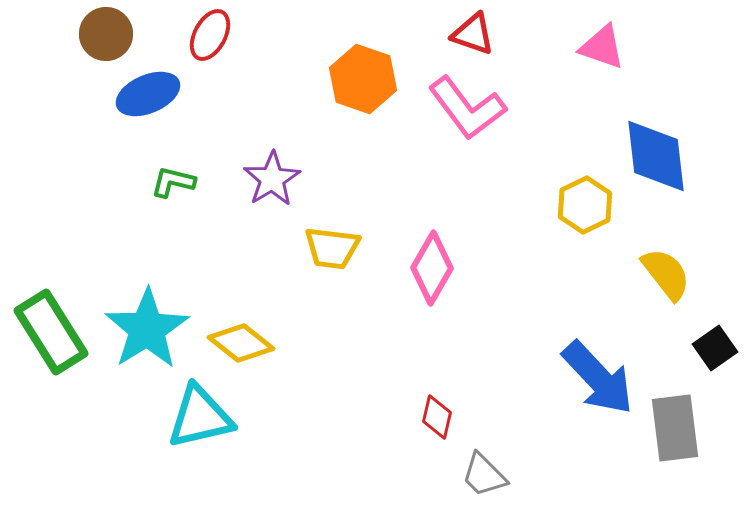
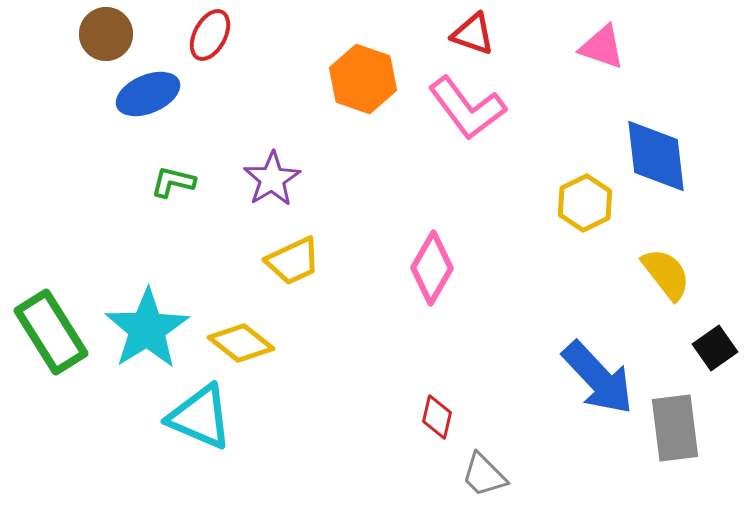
yellow hexagon: moved 2 px up
yellow trapezoid: moved 39 px left, 13 px down; rotated 32 degrees counterclockwise
cyan triangle: rotated 36 degrees clockwise
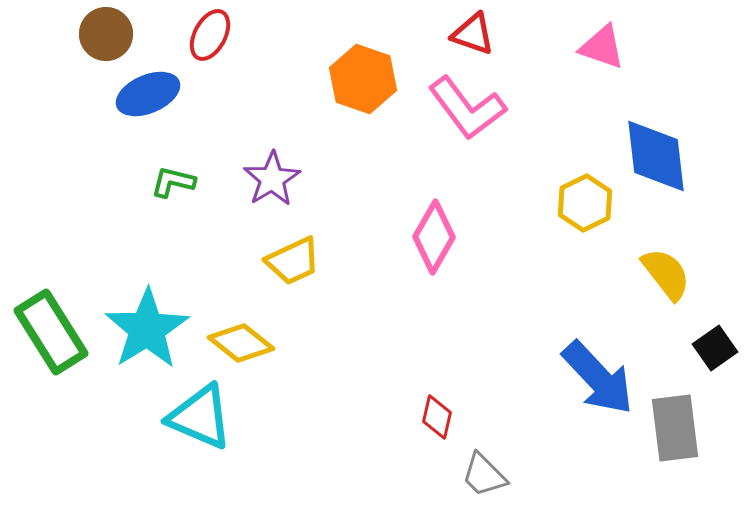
pink diamond: moved 2 px right, 31 px up
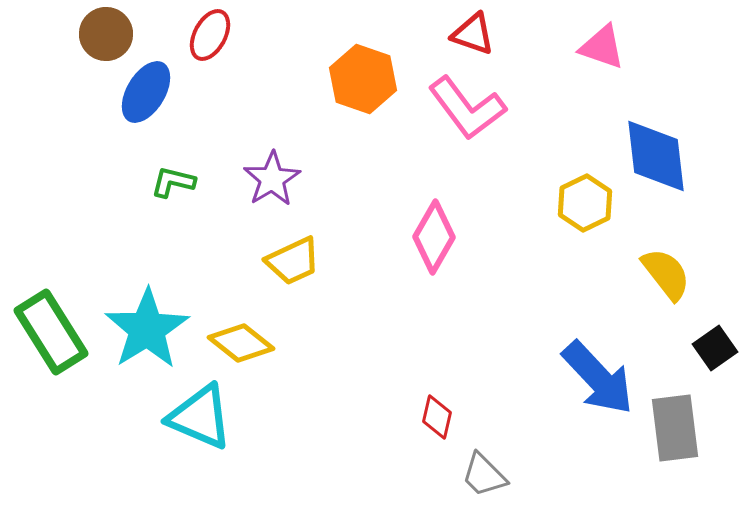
blue ellipse: moved 2 px left, 2 px up; rotated 36 degrees counterclockwise
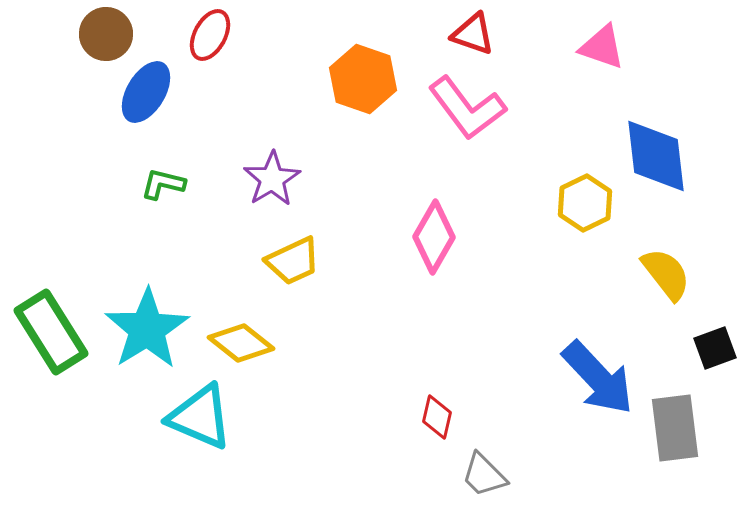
green L-shape: moved 10 px left, 2 px down
black square: rotated 15 degrees clockwise
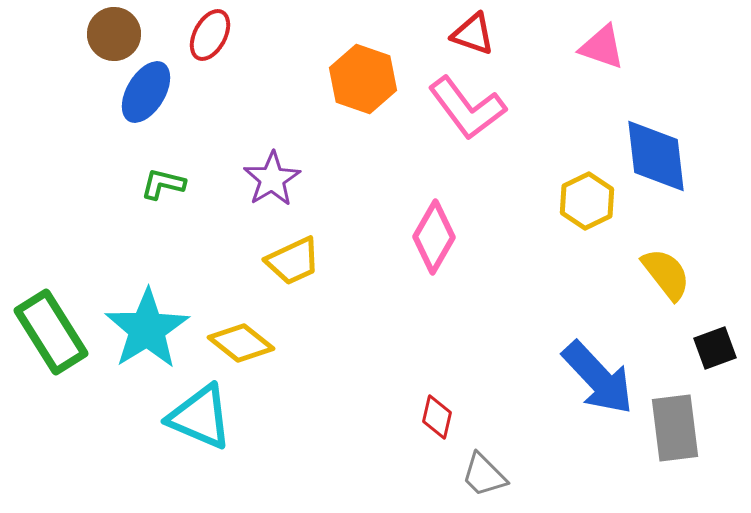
brown circle: moved 8 px right
yellow hexagon: moved 2 px right, 2 px up
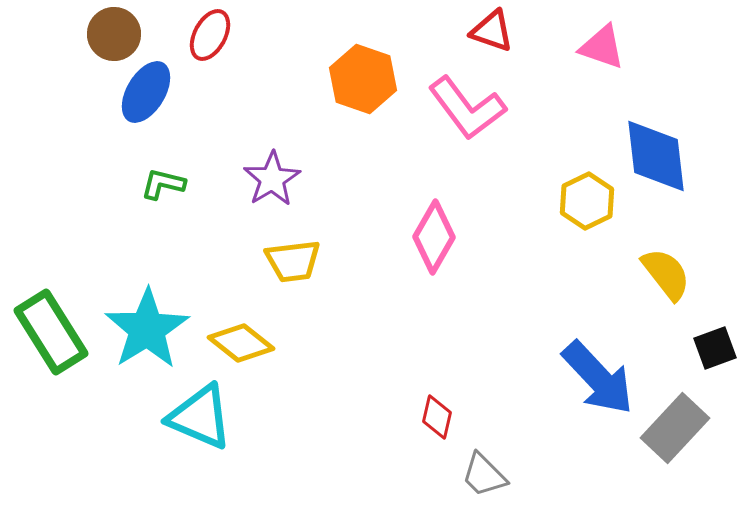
red triangle: moved 19 px right, 3 px up
yellow trapezoid: rotated 18 degrees clockwise
gray rectangle: rotated 50 degrees clockwise
